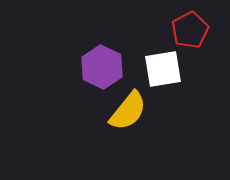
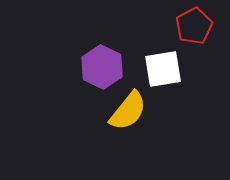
red pentagon: moved 4 px right, 4 px up
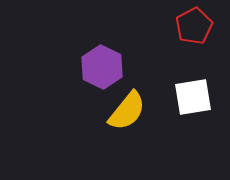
white square: moved 30 px right, 28 px down
yellow semicircle: moved 1 px left
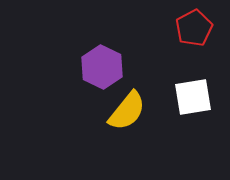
red pentagon: moved 2 px down
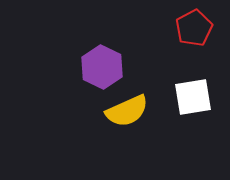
yellow semicircle: rotated 27 degrees clockwise
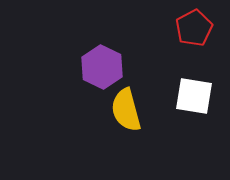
white square: moved 1 px right, 1 px up; rotated 18 degrees clockwise
yellow semicircle: moved 1 px left, 1 px up; rotated 99 degrees clockwise
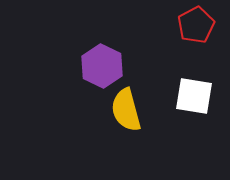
red pentagon: moved 2 px right, 3 px up
purple hexagon: moved 1 px up
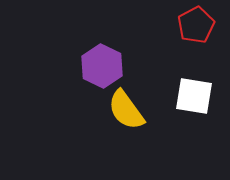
yellow semicircle: rotated 21 degrees counterclockwise
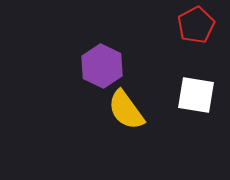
white square: moved 2 px right, 1 px up
